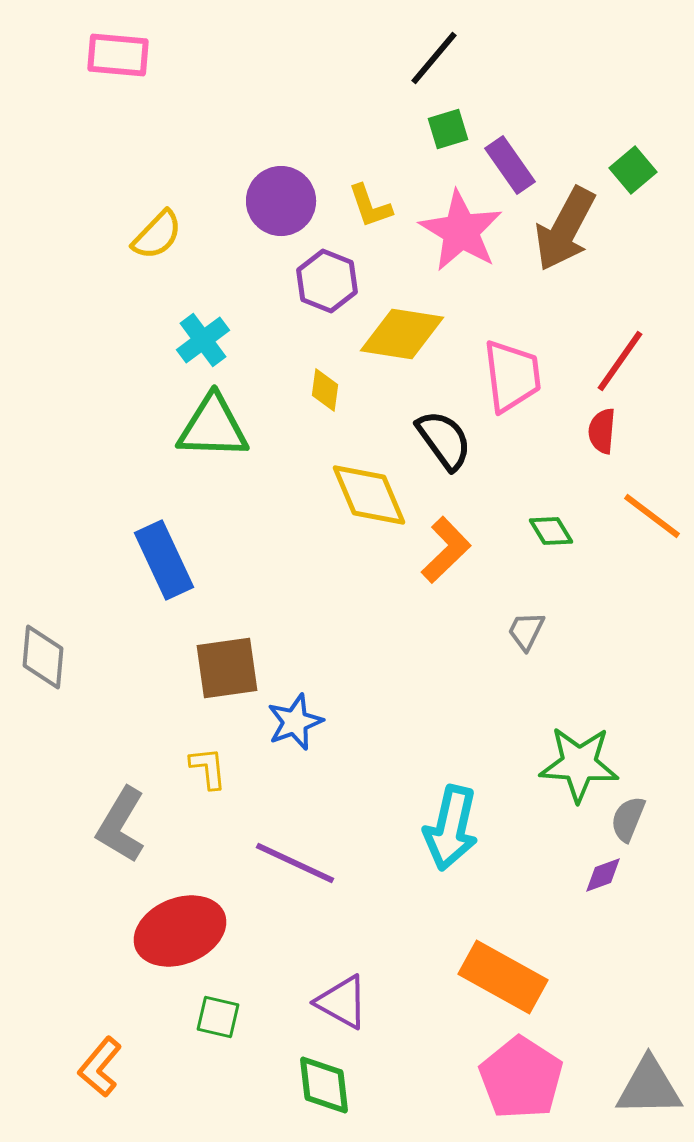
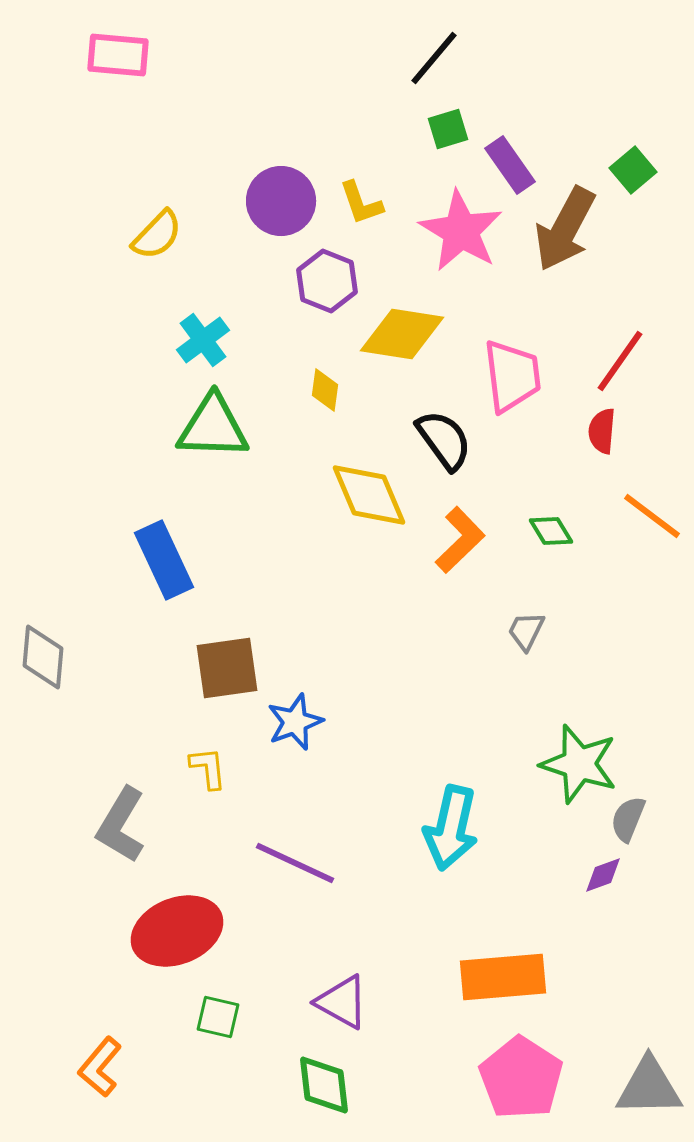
yellow L-shape at (370, 206): moved 9 px left, 3 px up
orange L-shape at (446, 550): moved 14 px right, 10 px up
green star at (579, 764): rotated 14 degrees clockwise
red ellipse at (180, 931): moved 3 px left
orange rectangle at (503, 977): rotated 34 degrees counterclockwise
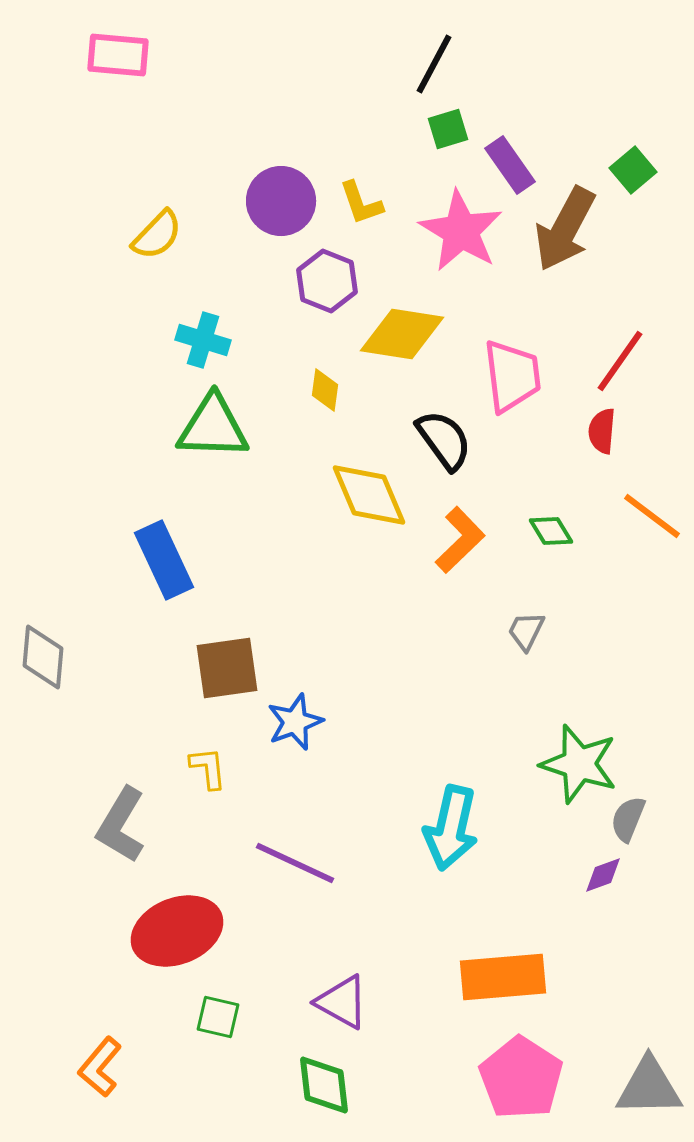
black line at (434, 58): moved 6 px down; rotated 12 degrees counterclockwise
cyan cross at (203, 340): rotated 36 degrees counterclockwise
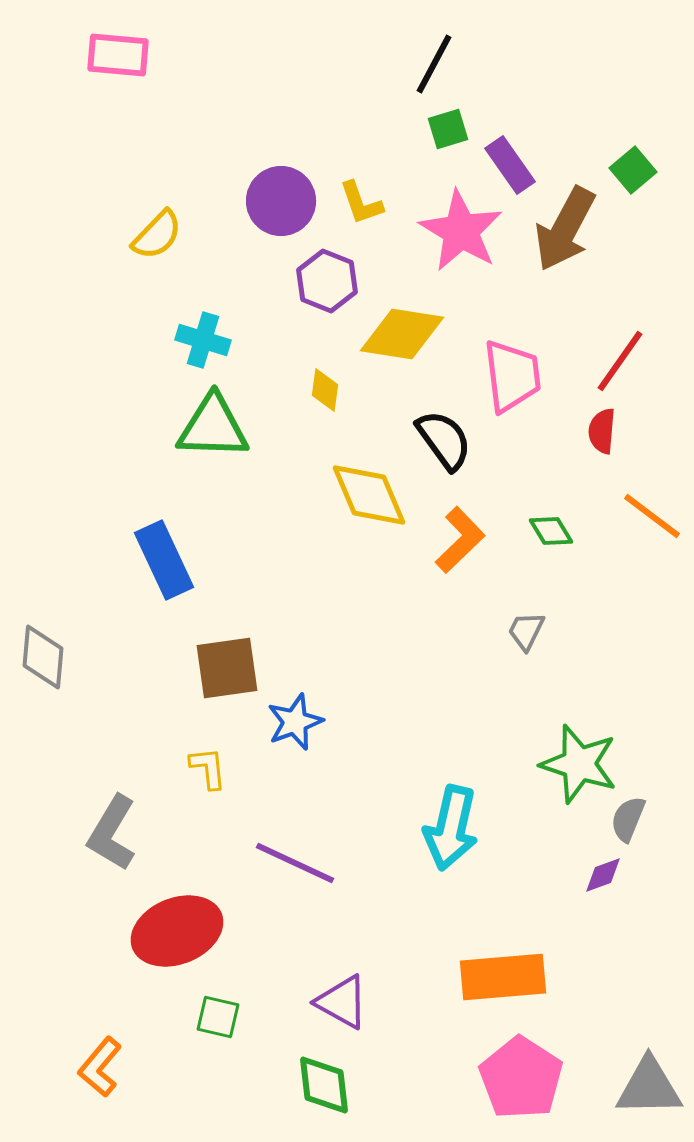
gray L-shape at (121, 825): moved 9 px left, 8 px down
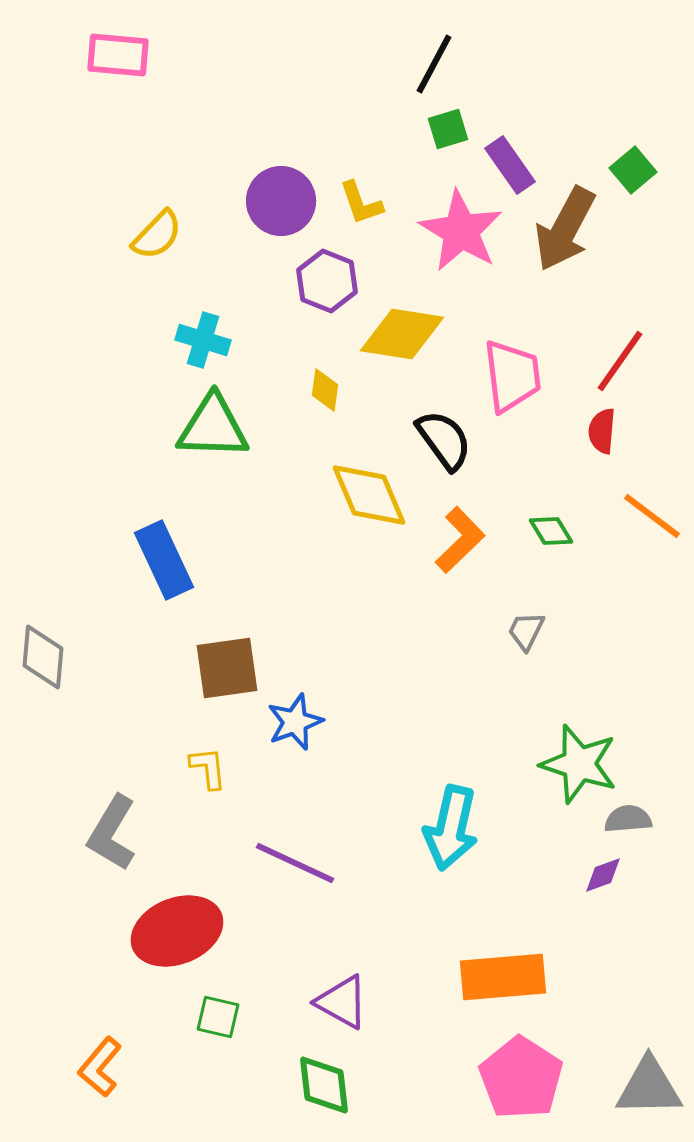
gray semicircle at (628, 819): rotated 63 degrees clockwise
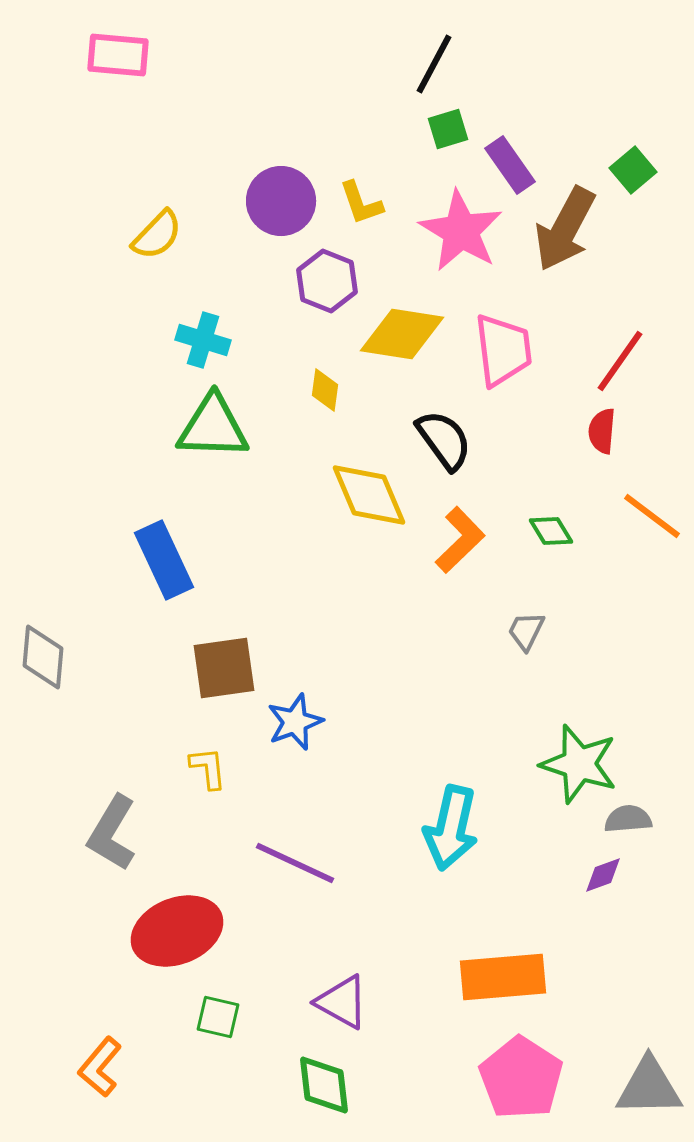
pink trapezoid at (512, 376): moved 9 px left, 26 px up
brown square at (227, 668): moved 3 px left
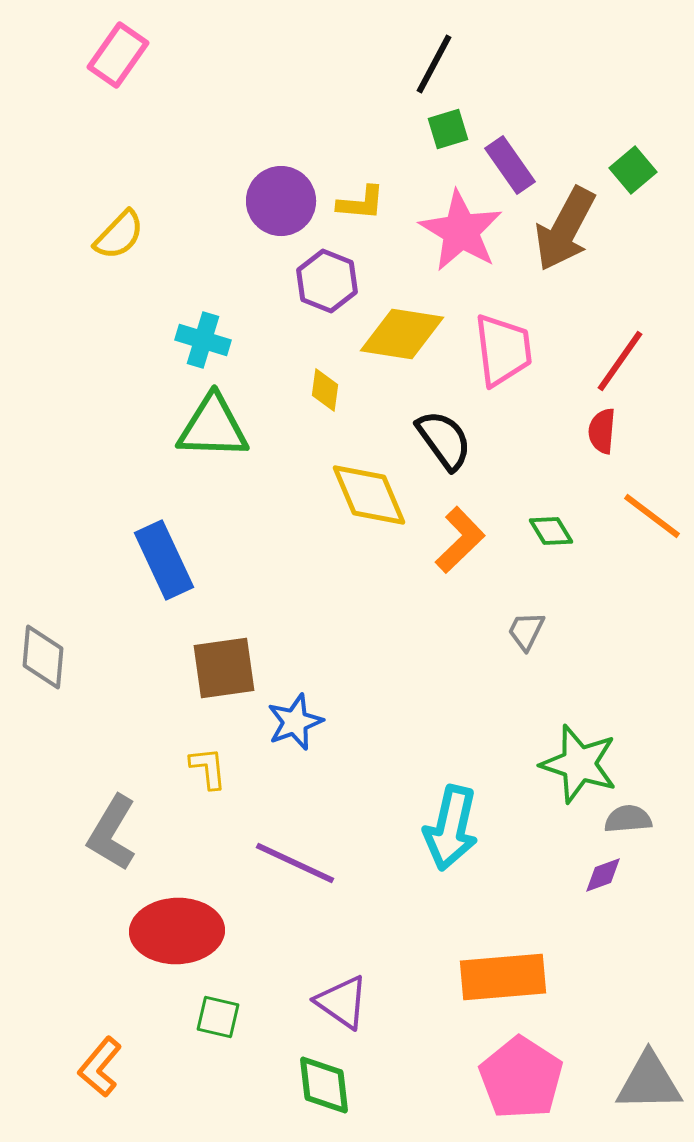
pink rectangle at (118, 55): rotated 60 degrees counterclockwise
yellow L-shape at (361, 203): rotated 66 degrees counterclockwise
yellow semicircle at (157, 235): moved 38 px left
red ellipse at (177, 931): rotated 20 degrees clockwise
purple triangle at (342, 1002): rotated 6 degrees clockwise
gray triangle at (649, 1087): moved 5 px up
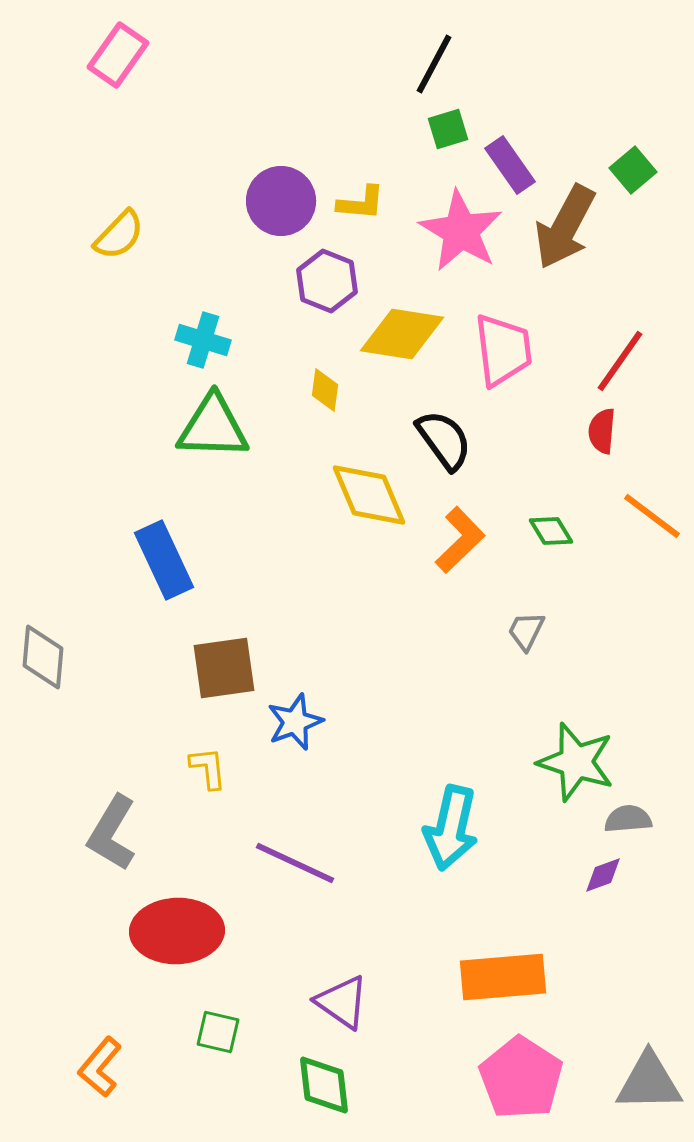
brown arrow at (565, 229): moved 2 px up
green star at (579, 764): moved 3 px left, 2 px up
green square at (218, 1017): moved 15 px down
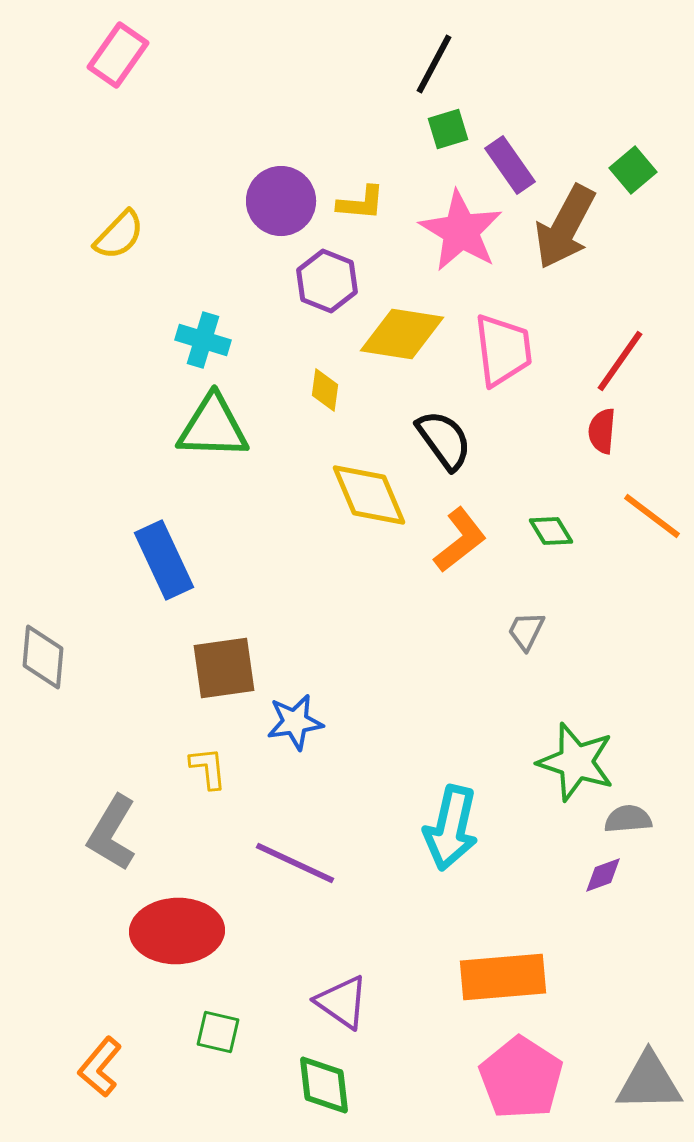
orange L-shape at (460, 540): rotated 6 degrees clockwise
blue star at (295, 722): rotated 12 degrees clockwise
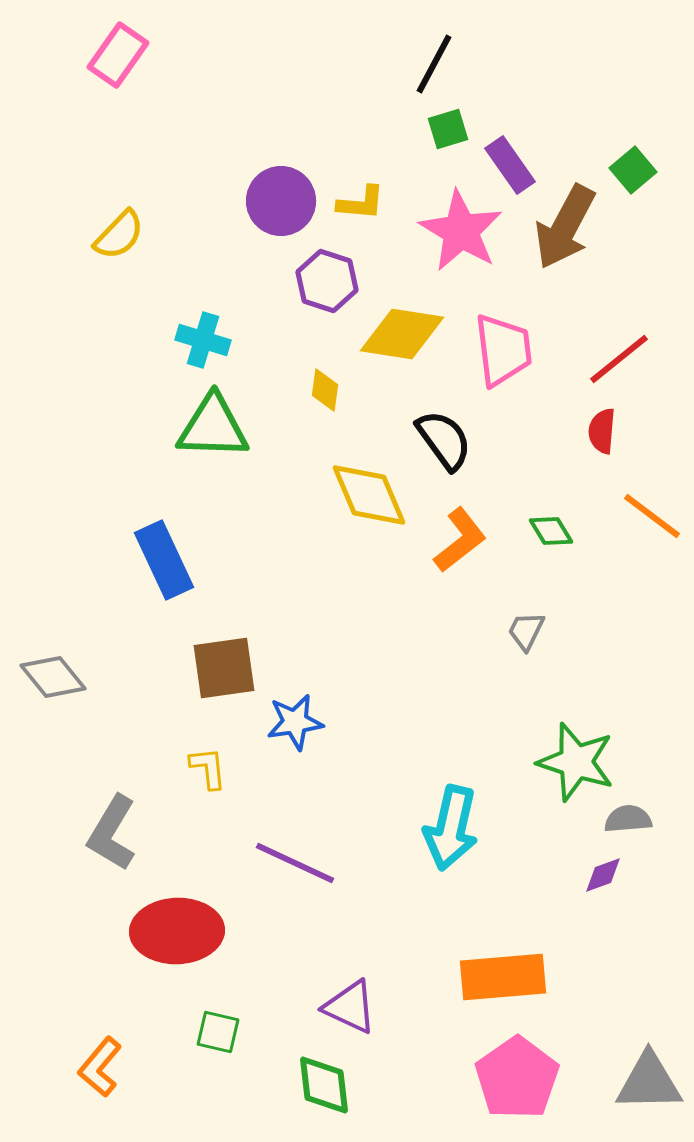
purple hexagon at (327, 281): rotated 4 degrees counterclockwise
red line at (620, 361): moved 1 px left, 2 px up; rotated 16 degrees clockwise
gray diamond at (43, 657): moved 10 px right, 20 px down; rotated 44 degrees counterclockwise
purple triangle at (342, 1002): moved 8 px right, 5 px down; rotated 10 degrees counterclockwise
pink pentagon at (521, 1078): moved 4 px left; rotated 4 degrees clockwise
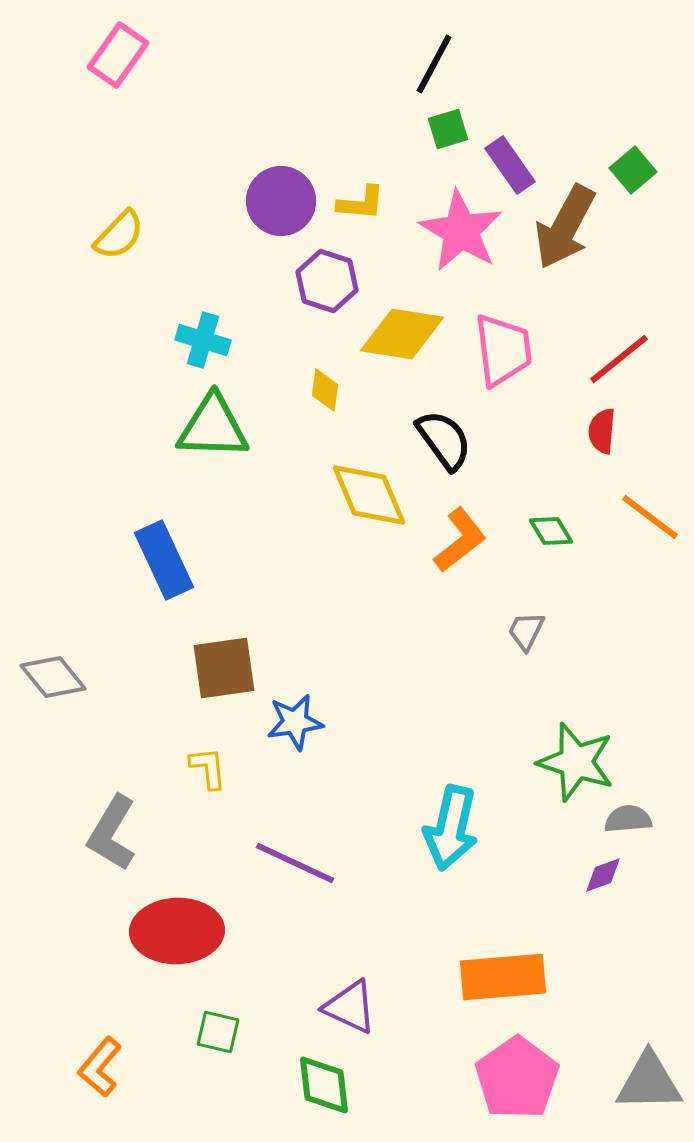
orange line at (652, 516): moved 2 px left, 1 px down
